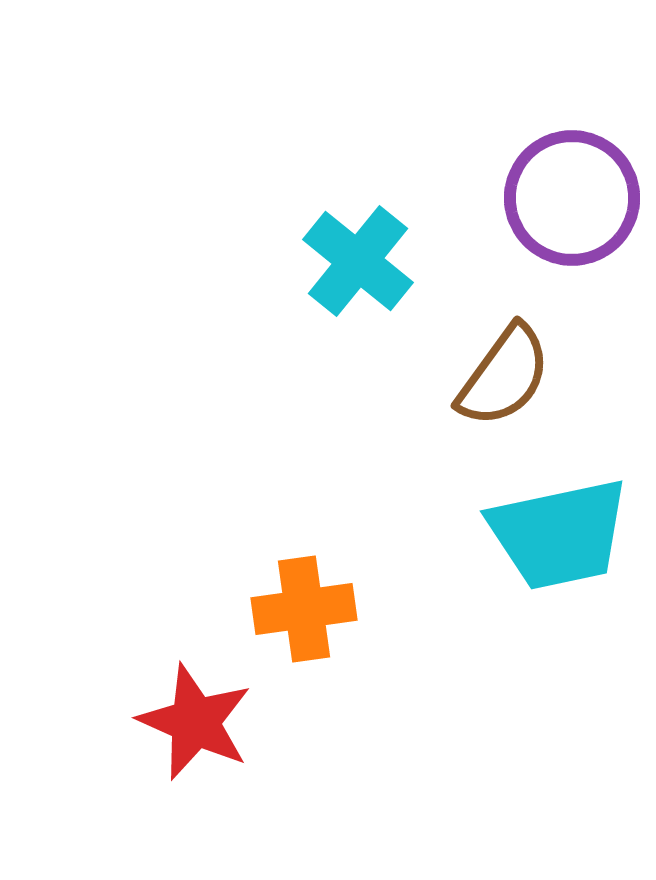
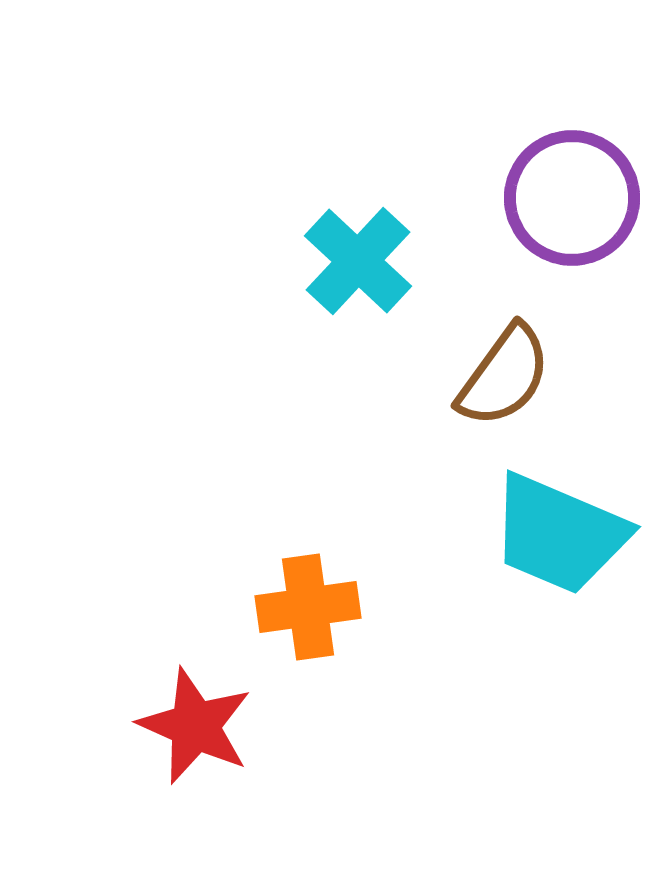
cyan cross: rotated 4 degrees clockwise
cyan trapezoid: rotated 35 degrees clockwise
orange cross: moved 4 px right, 2 px up
red star: moved 4 px down
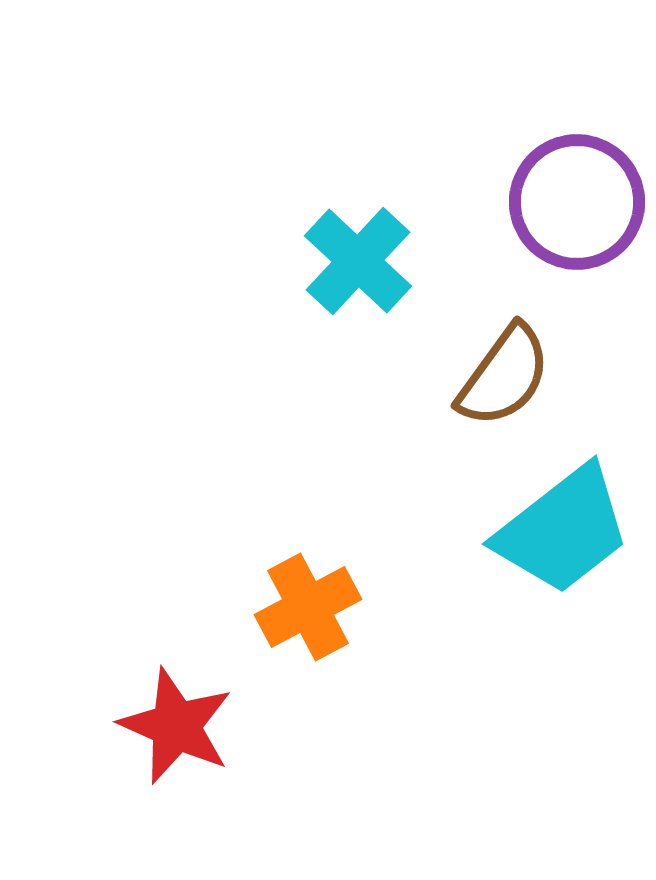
purple circle: moved 5 px right, 4 px down
cyan trapezoid: moved 4 px right, 4 px up; rotated 61 degrees counterclockwise
orange cross: rotated 20 degrees counterclockwise
red star: moved 19 px left
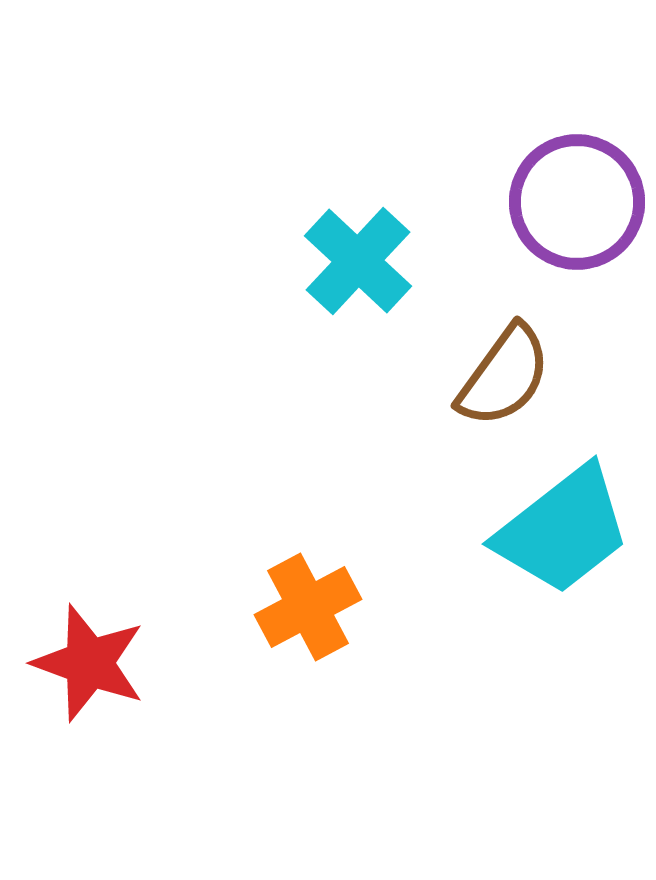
red star: moved 87 px left, 63 px up; rotated 4 degrees counterclockwise
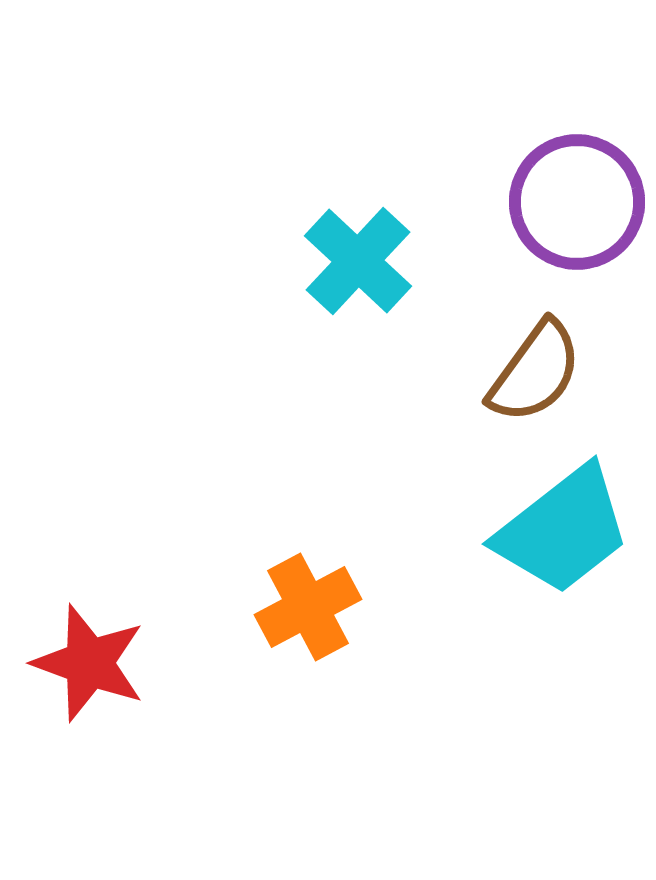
brown semicircle: moved 31 px right, 4 px up
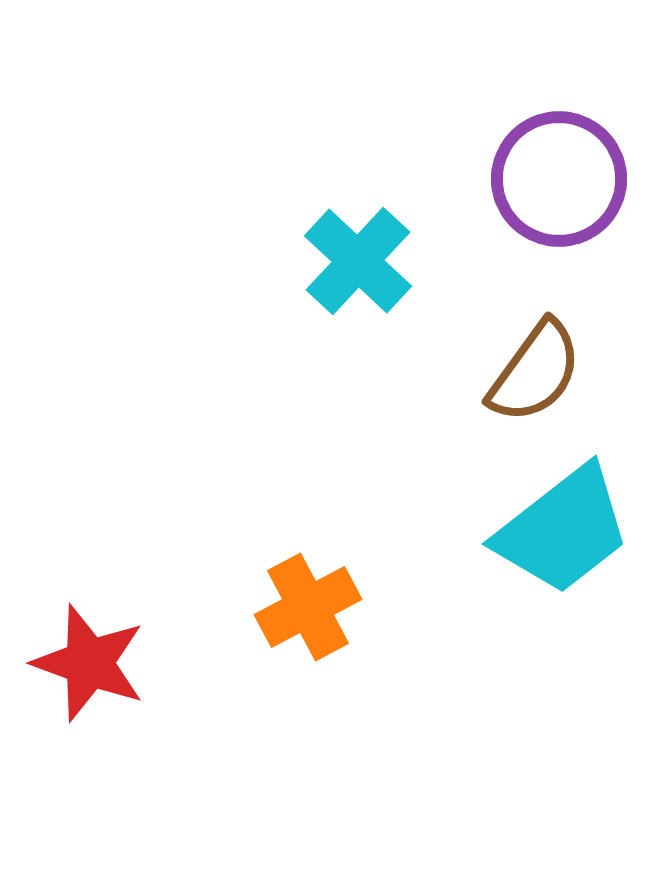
purple circle: moved 18 px left, 23 px up
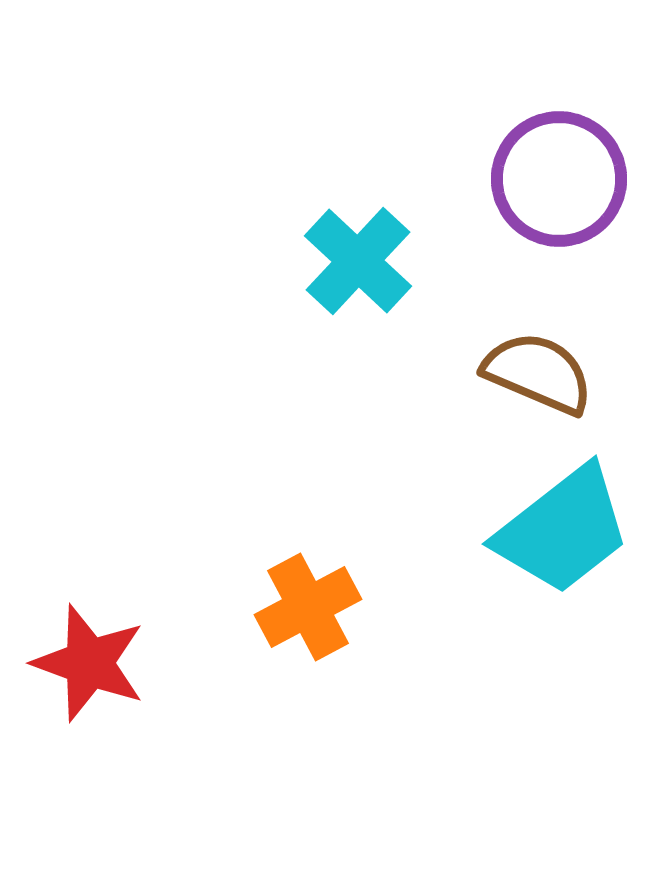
brown semicircle: moved 3 px right, 1 px down; rotated 103 degrees counterclockwise
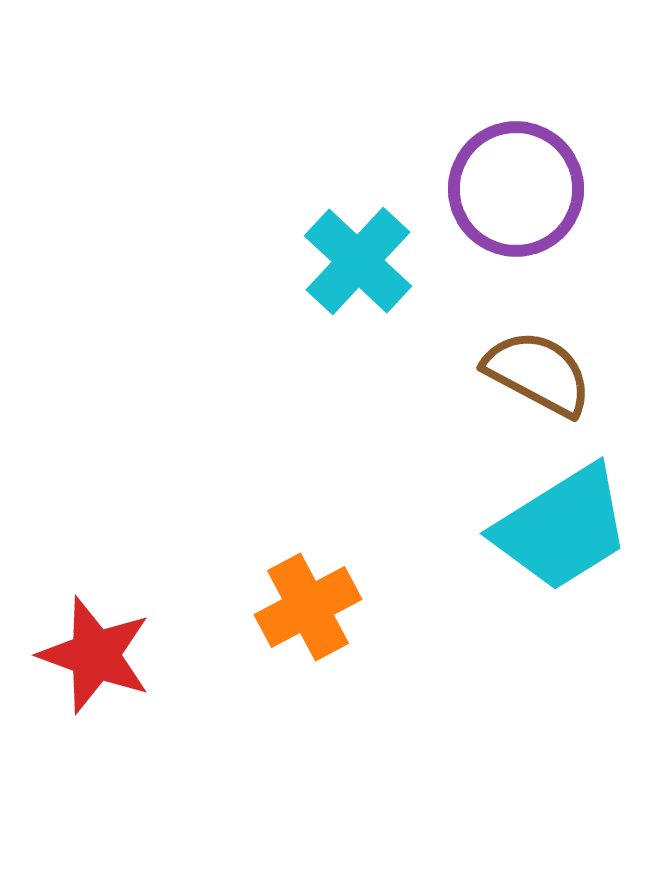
purple circle: moved 43 px left, 10 px down
brown semicircle: rotated 5 degrees clockwise
cyan trapezoid: moved 1 px left, 2 px up; rotated 6 degrees clockwise
red star: moved 6 px right, 8 px up
